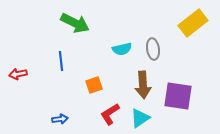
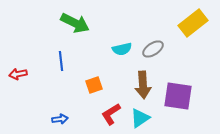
gray ellipse: rotated 65 degrees clockwise
red L-shape: moved 1 px right
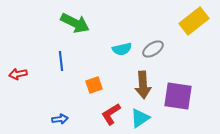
yellow rectangle: moved 1 px right, 2 px up
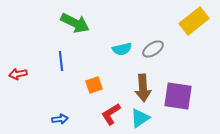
brown arrow: moved 3 px down
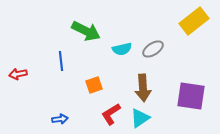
green arrow: moved 11 px right, 8 px down
purple square: moved 13 px right
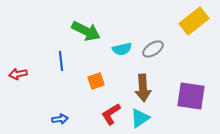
orange square: moved 2 px right, 4 px up
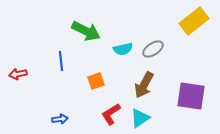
cyan semicircle: moved 1 px right
brown arrow: moved 1 px right, 3 px up; rotated 32 degrees clockwise
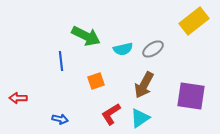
green arrow: moved 5 px down
red arrow: moved 24 px down; rotated 12 degrees clockwise
blue arrow: rotated 21 degrees clockwise
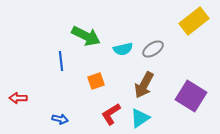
purple square: rotated 24 degrees clockwise
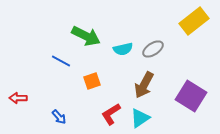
blue line: rotated 54 degrees counterclockwise
orange square: moved 4 px left
blue arrow: moved 1 px left, 2 px up; rotated 35 degrees clockwise
